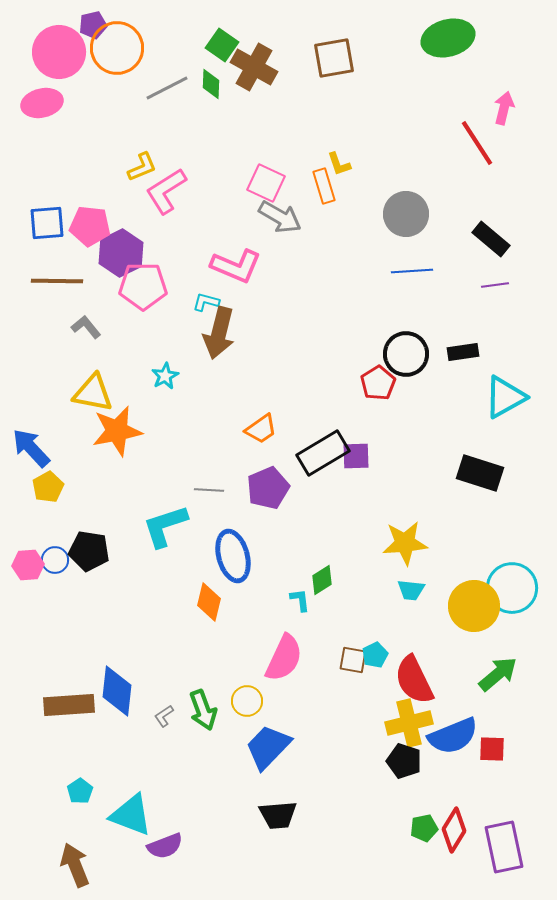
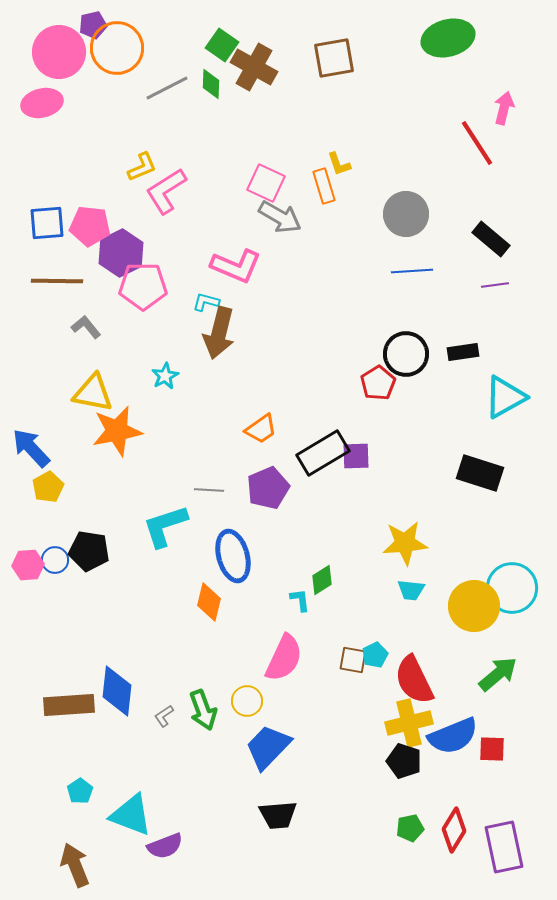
green pentagon at (424, 828): moved 14 px left
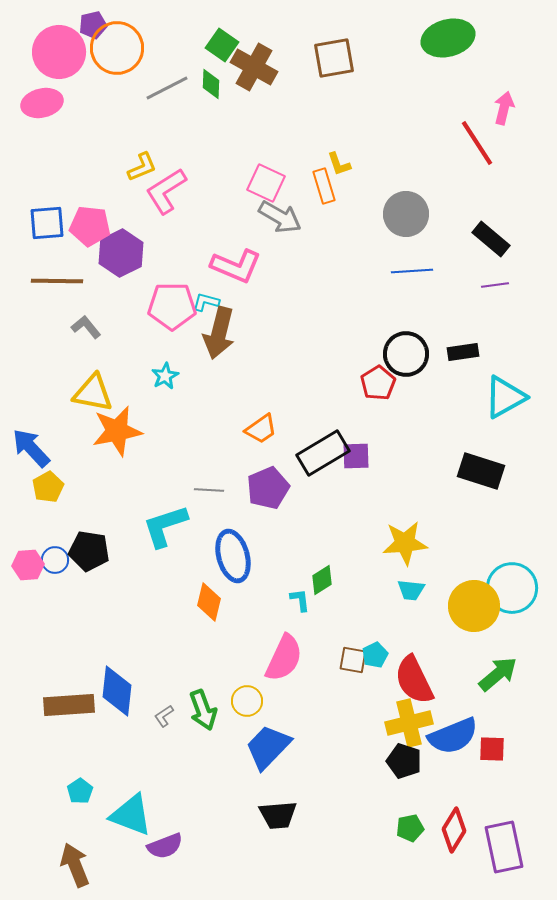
pink pentagon at (143, 286): moved 29 px right, 20 px down
black rectangle at (480, 473): moved 1 px right, 2 px up
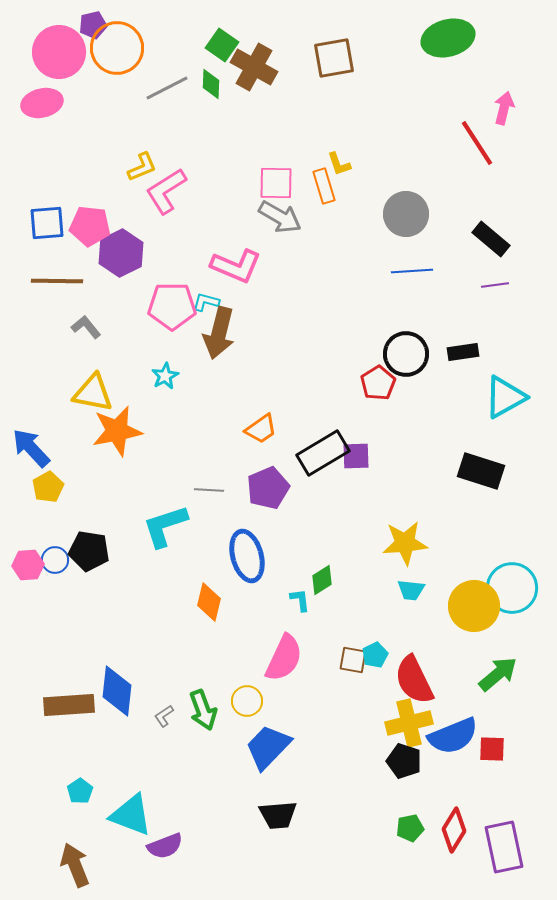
pink square at (266, 183): moved 10 px right; rotated 24 degrees counterclockwise
blue ellipse at (233, 556): moved 14 px right
